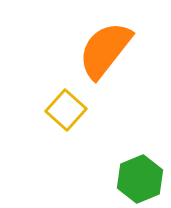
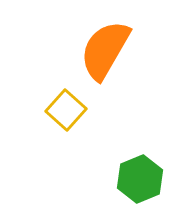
orange semicircle: rotated 8 degrees counterclockwise
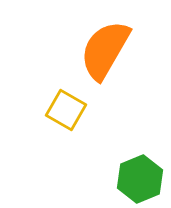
yellow square: rotated 12 degrees counterclockwise
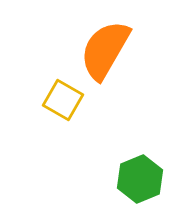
yellow square: moved 3 px left, 10 px up
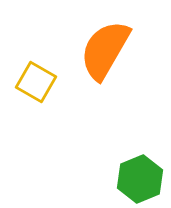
yellow square: moved 27 px left, 18 px up
